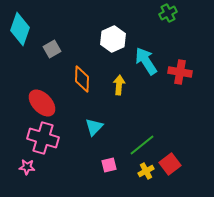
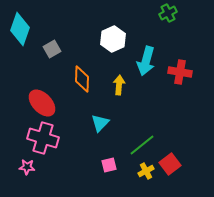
cyan arrow: rotated 132 degrees counterclockwise
cyan triangle: moved 6 px right, 4 px up
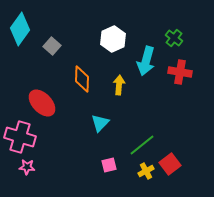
green cross: moved 6 px right, 25 px down; rotated 24 degrees counterclockwise
cyan diamond: rotated 16 degrees clockwise
gray square: moved 3 px up; rotated 18 degrees counterclockwise
pink cross: moved 23 px left, 1 px up
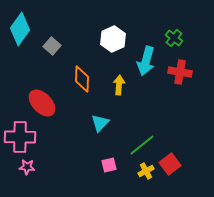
pink cross: rotated 16 degrees counterclockwise
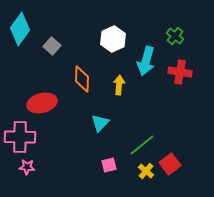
green cross: moved 1 px right, 2 px up
red ellipse: rotated 60 degrees counterclockwise
yellow cross: rotated 21 degrees counterclockwise
